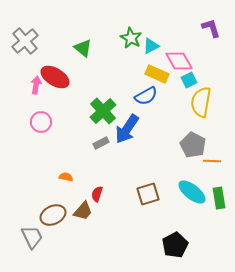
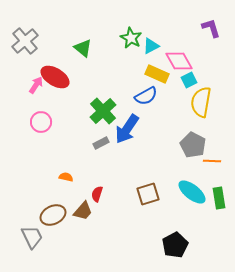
pink arrow: rotated 24 degrees clockwise
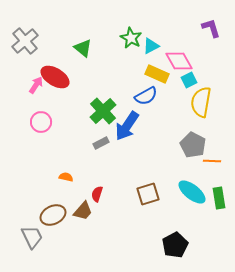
blue arrow: moved 3 px up
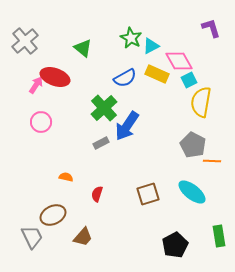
red ellipse: rotated 12 degrees counterclockwise
blue semicircle: moved 21 px left, 18 px up
green cross: moved 1 px right, 3 px up
green rectangle: moved 38 px down
brown trapezoid: moved 26 px down
